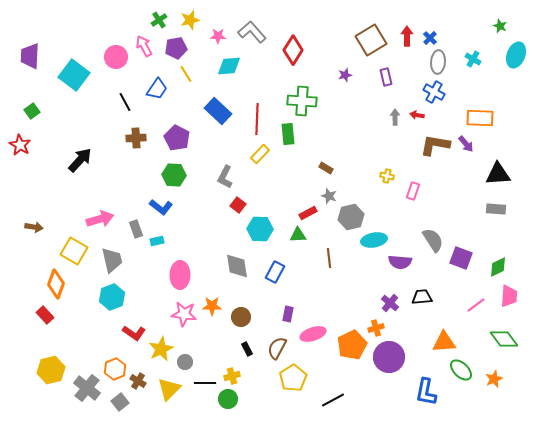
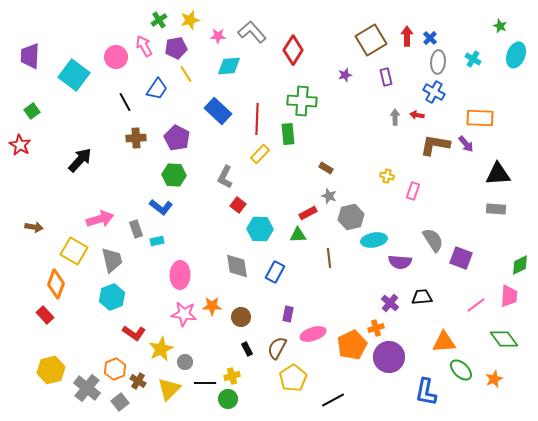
green diamond at (498, 267): moved 22 px right, 2 px up
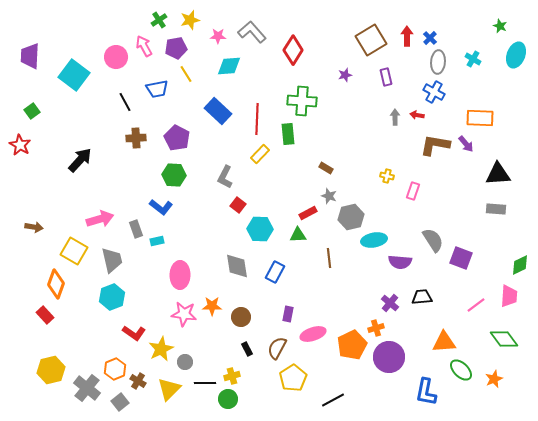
blue trapezoid at (157, 89): rotated 45 degrees clockwise
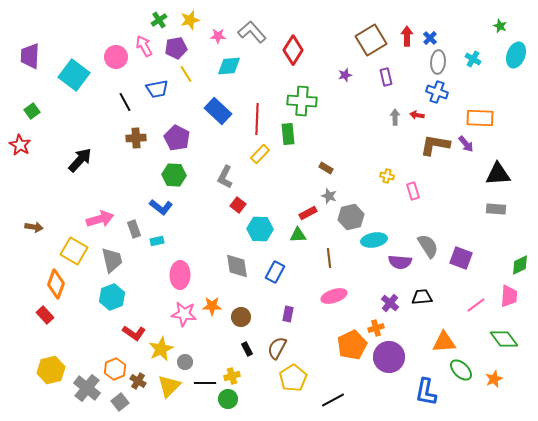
blue cross at (434, 92): moved 3 px right; rotated 10 degrees counterclockwise
pink rectangle at (413, 191): rotated 36 degrees counterclockwise
gray rectangle at (136, 229): moved 2 px left
gray semicircle at (433, 240): moved 5 px left, 6 px down
pink ellipse at (313, 334): moved 21 px right, 38 px up
yellow triangle at (169, 389): moved 3 px up
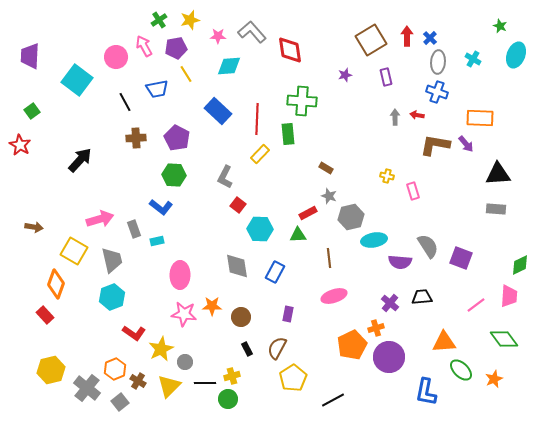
red diamond at (293, 50): moved 3 px left; rotated 40 degrees counterclockwise
cyan square at (74, 75): moved 3 px right, 5 px down
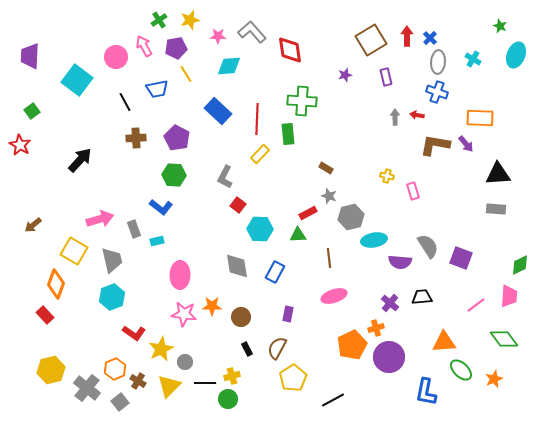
brown arrow at (34, 227): moved 1 px left, 2 px up; rotated 132 degrees clockwise
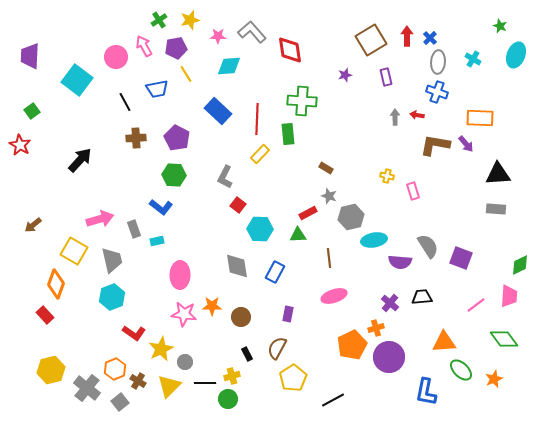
black rectangle at (247, 349): moved 5 px down
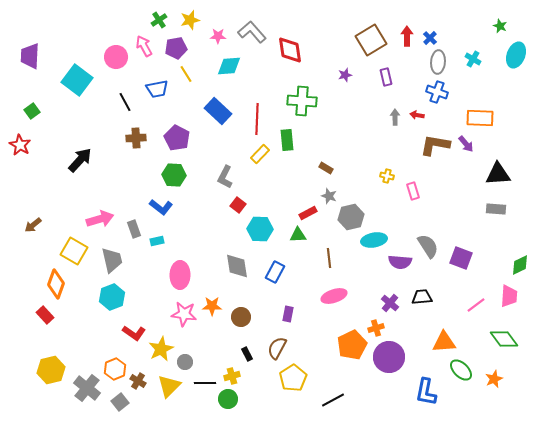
green rectangle at (288, 134): moved 1 px left, 6 px down
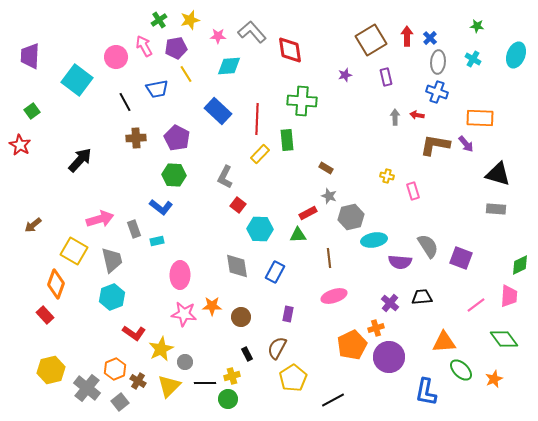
green star at (500, 26): moved 23 px left; rotated 16 degrees counterclockwise
black triangle at (498, 174): rotated 20 degrees clockwise
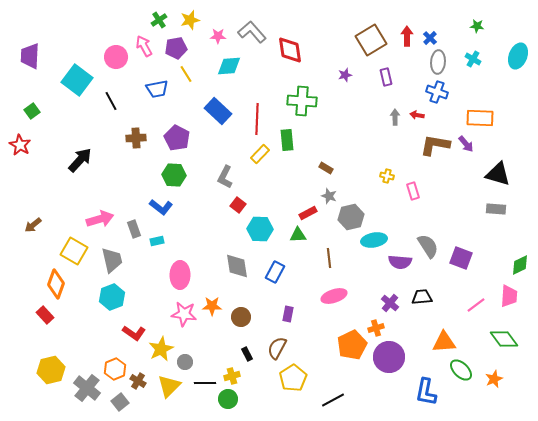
cyan ellipse at (516, 55): moved 2 px right, 1 px down
black line at (125, 102): moved 14 px left, 1 px up
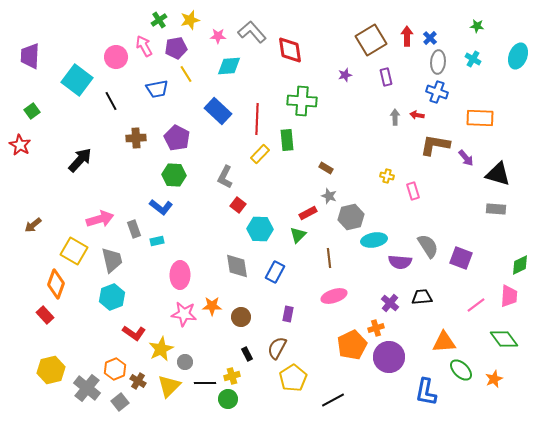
purple arrow at (466, 144): moved 14 px down
green triangle at (298, 235): rotated 42 degrees counterclockwise
